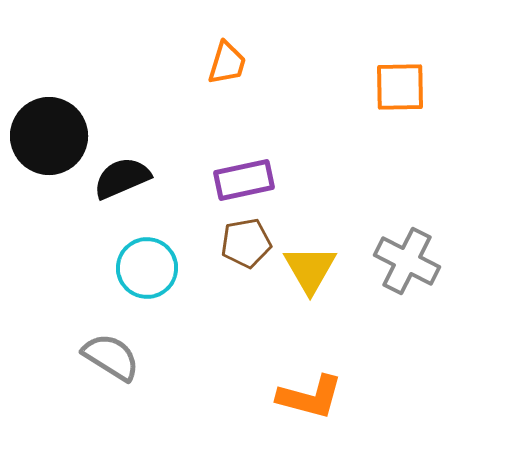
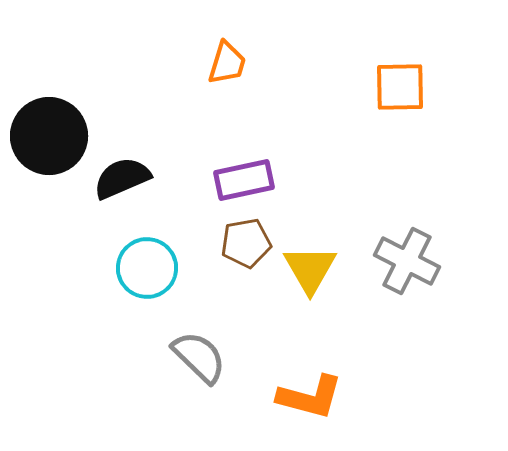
gray semicircle: moved 88 px right; rotated 12 degrees clockwise
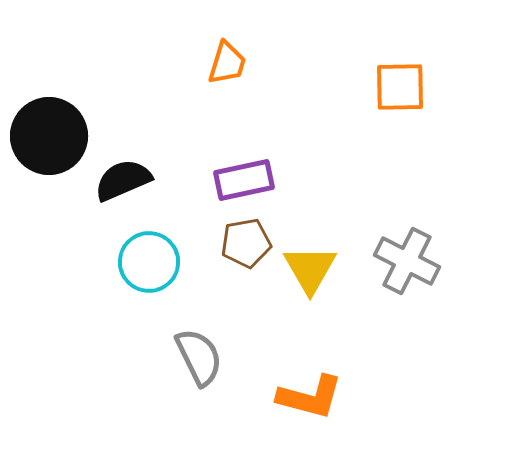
black semicircle: moved 1 px right, 2 px down
cyan circle: moved 2 px right, 6 px up
gray semicircle: rotated 20 degrees clockwise
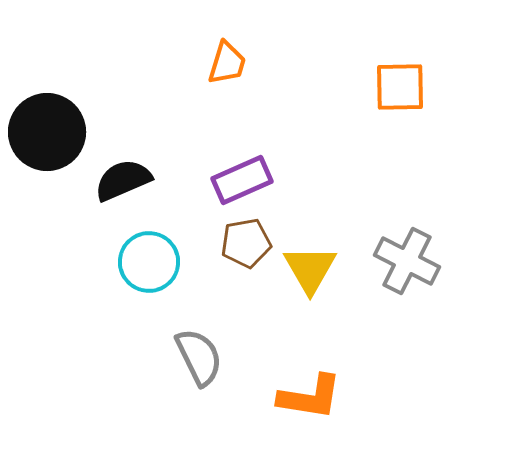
black circle: moved 2 px left, 4 px up
purple rectangle: moved 2 px left; rotated 12 degrees counterclockwise
orange L-shape: rotated 6 degrees counterclockwise
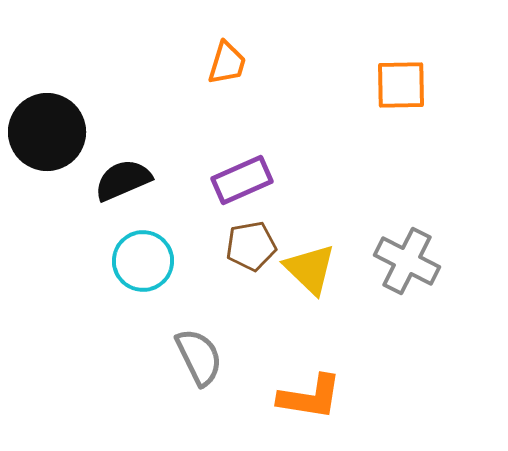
orange square: moved 1 px right, 2 px up
brown pentagon: moved 5 px right, 3 px down
cyan circle: moved 6 px left, 1 px up
yellow triangle: rotated 16 degrees counterclockwise
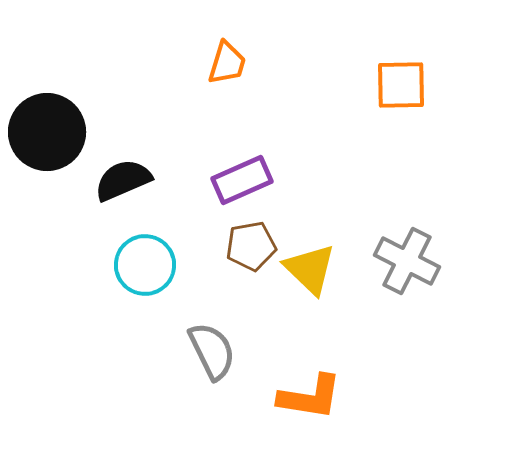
cyan circle: moved 2 px right, 4 px down
gray semicircle: moved 13 px right, 6 px up
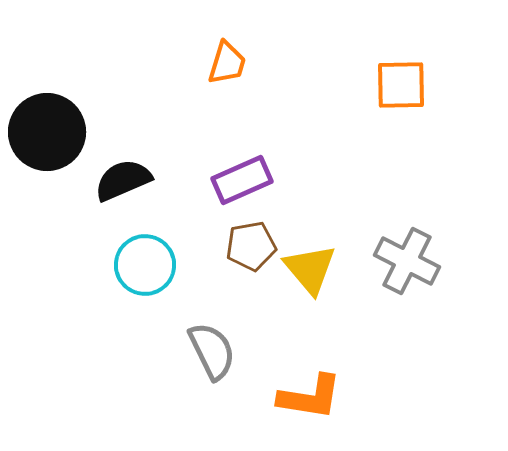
yellow triangle: rotated 6 degrees clockwise
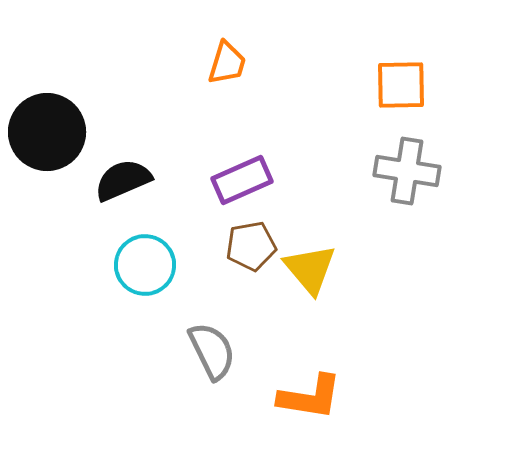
gray cross: moved 90 px up; rotated 18 degrees counterclockwise
